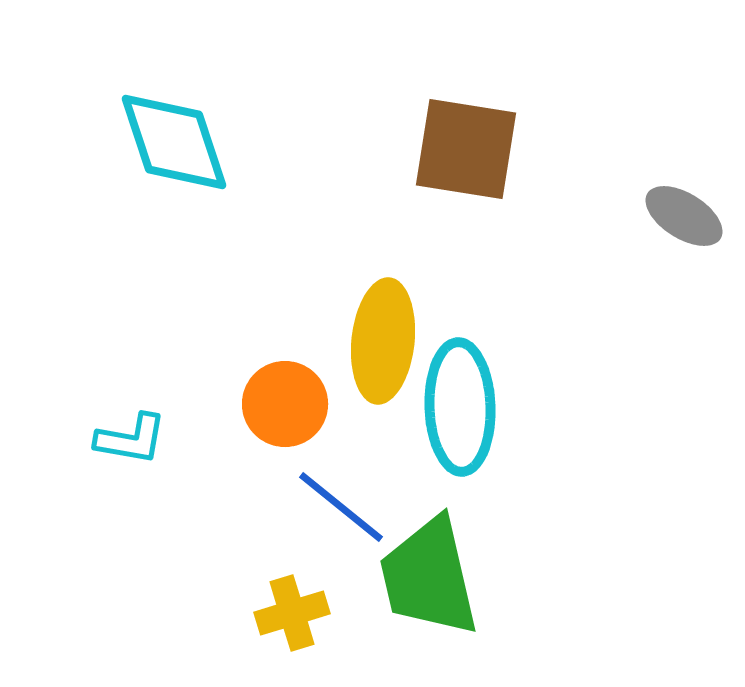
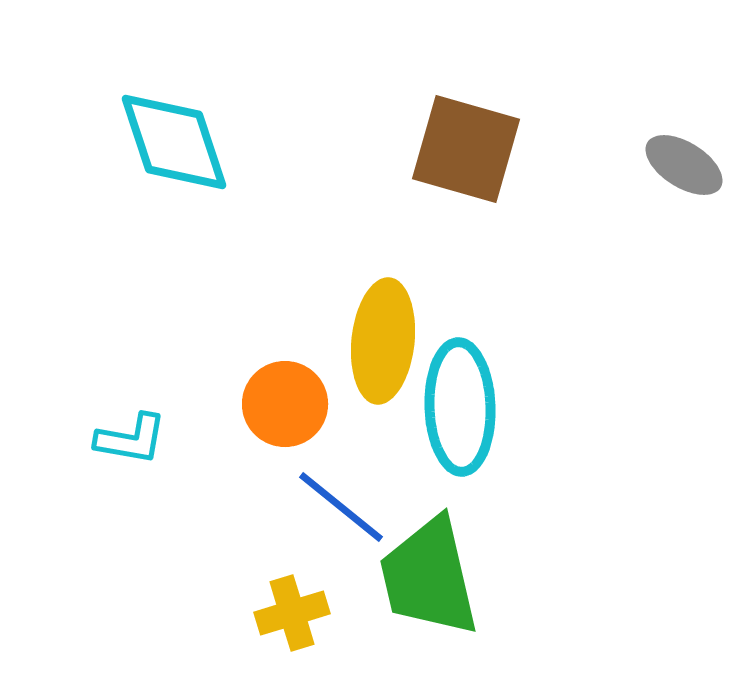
brown square: rotated 7 degrees clockwise
gray ellipse: moved 51 px up
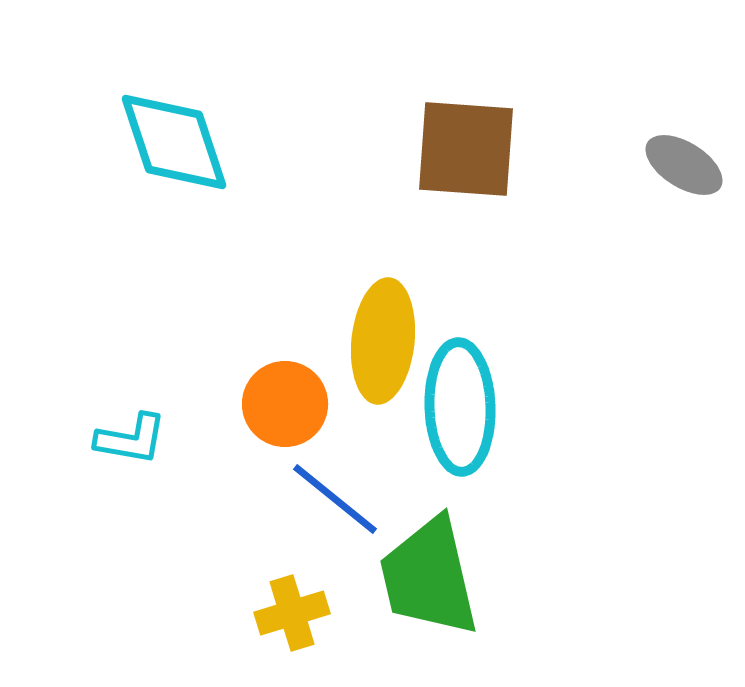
brown square: rotated 12 degrees counterclockwise
blue line: moved 6 px left, 8 px up
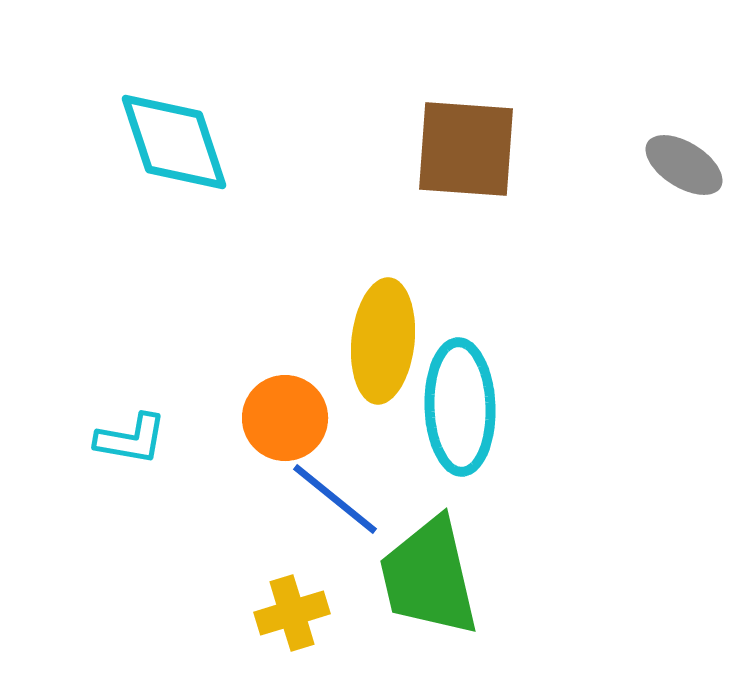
orange circle: moved 14 px down
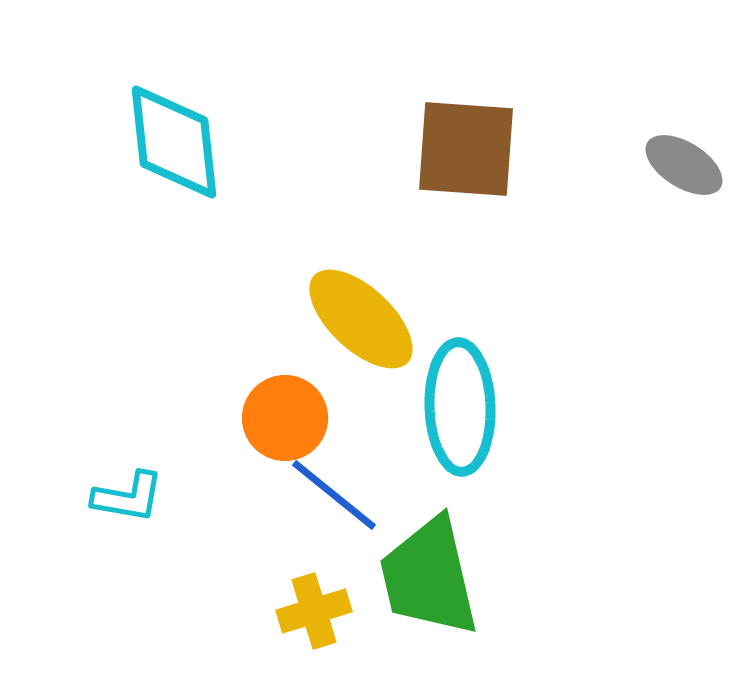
cyan diamond: rotated 12 degrees clockwise
yellow ellipse: moved 22 px left, 22 px up; rotated 53 degrees counterclockwise
cyan L-shape: moved 3 px left, 58 px down
blue line: moved 1 px left, 4 px up
yellow cross: moved 22 px right, 2 px up
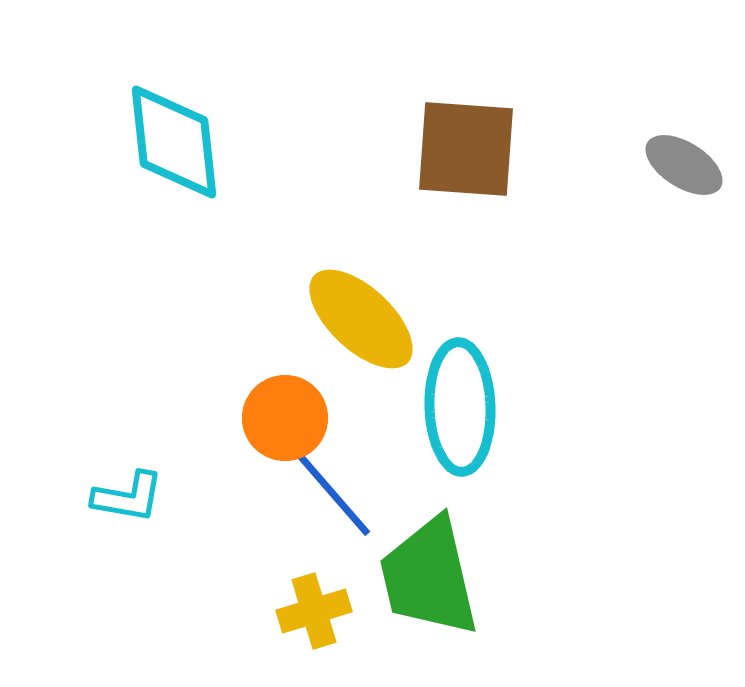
blue line: rotated 10 degrees clockwise
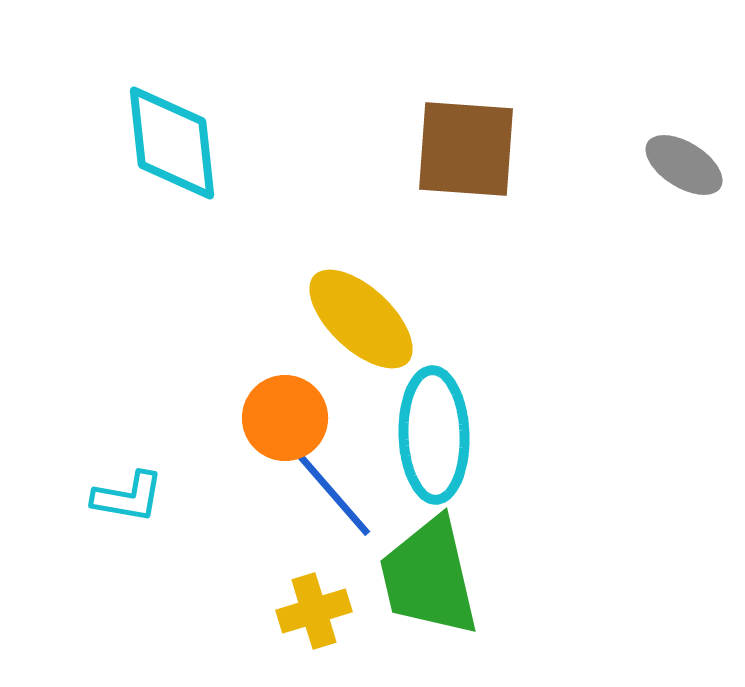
cyan diamond: moved 2 px left, 1 px down
cyan ellipse: moved 26 px left, 28 px down
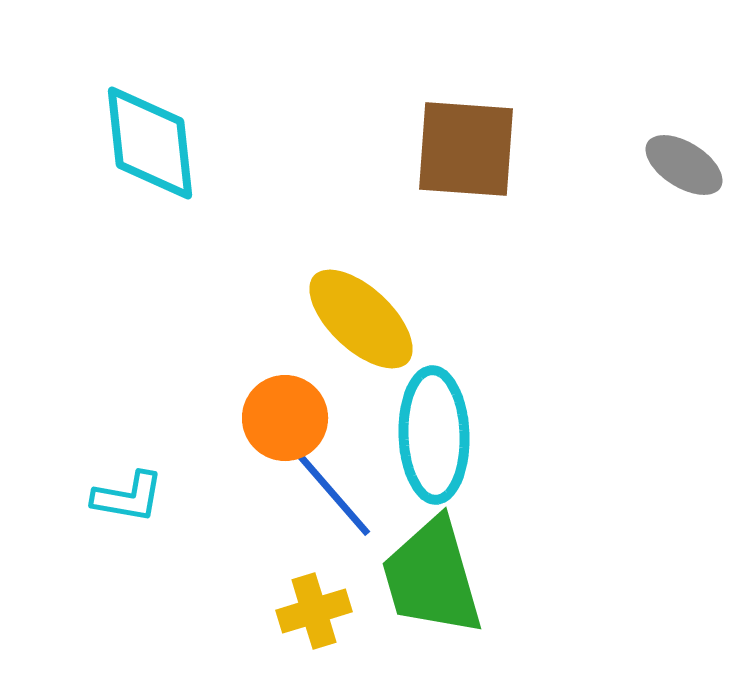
cyan diamond: moved 22 px left
green trapezoid: moved 3 px right; rotated 3 degrees counterclockwise
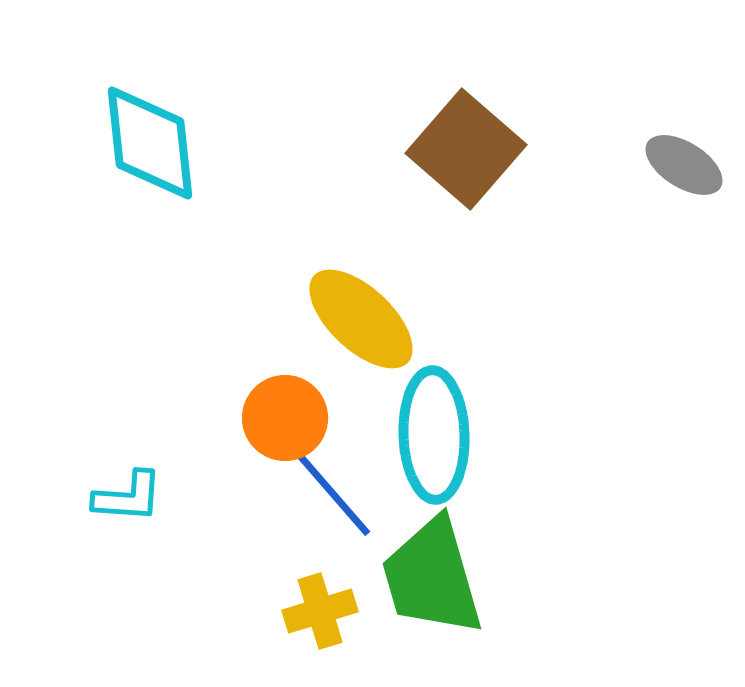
brown square: rotated 37 degrees clockwise
cyan L-shape: rotated 6 degrees counterclockwise
yellow cross: moved 6 px right
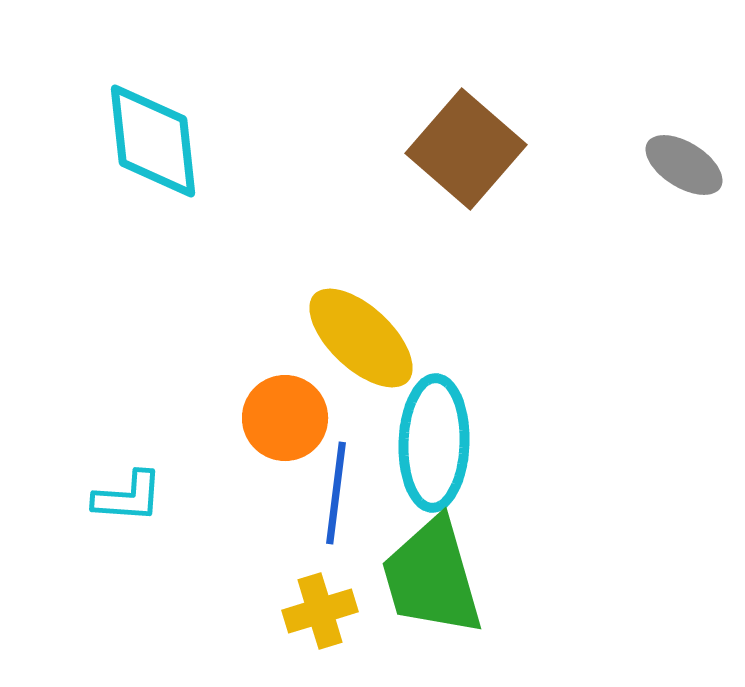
cyan diamond: moved 3 px right, 2 px up
yellow ellipse: moved 19 px down
cyan ellipse: moved 8 px down; rotated 4 degrees clockwise
blue line: moved 2 px right, 2 px up; rotated 48 degrees clockwise
